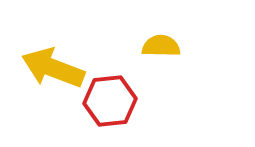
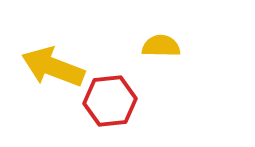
yellow arrow: moved 1 px up
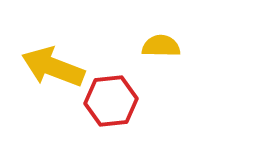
red hexagon: moved 1 px right
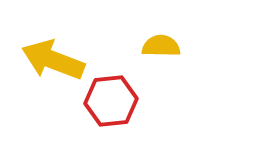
yellow arrow: moved 7 px up
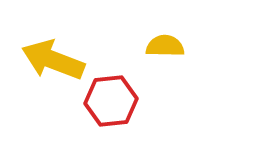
yellow semicircle: moved 4 px right
